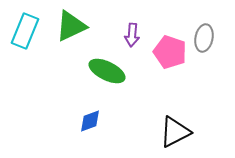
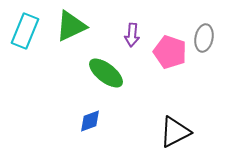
green ellipse: moved 1 px left, 2 px down; rotated 12 degrees clockwise
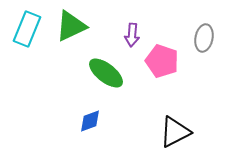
cyan rectangle: moved 2 px right, 2 px up
pink pentagon: moved 8 px left, 9 px down
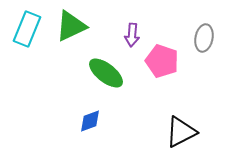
black triangle: moved 6 px right
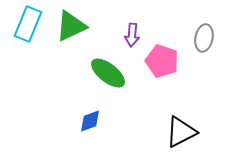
cyan rectangle: moved 1 px right, 5 px up
green ellipse: moved 2 px right
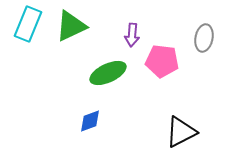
pink pentagon: rotated 12 degrees counterclockwise
green ellipse: rotated 63 degrees counterclockwise
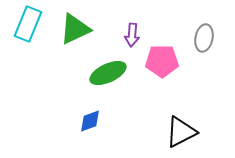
green triangle: moved 4 px right, 3 px down
pink pentagon: rotated 8 degrees counterclockwise
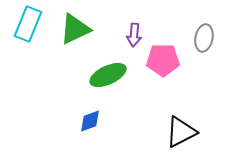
purple arrow: moved 2 px right
pink pentagon: moved 1 px right, 1 px up
green ellipse: moved 2 px down
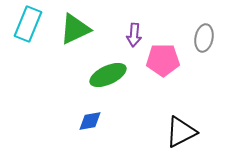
blue diamond: rotated 10 degrees clockwise
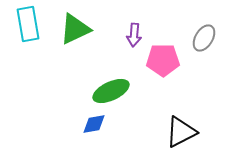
cyan rectangle: rotated 32 degrees counterclockwise
gray ellipse: rotated 20 degrees clockwise
green ellipse: moved 3 px right, 16 px down
blue diamond: moved 4 px right, 3 px down
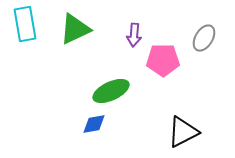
cyan rectangle: moved 3 px left
black triangle: moved 2 px right
